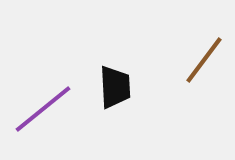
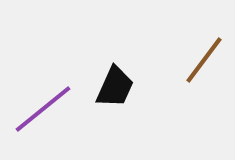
black trapezoid: rotated 27 degrees clockwise
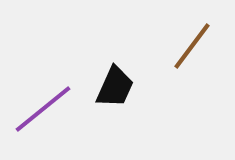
brown line: moved 12 px left, 14 px up
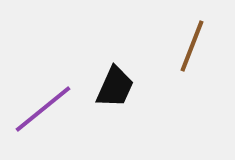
brown line: rotated 16 degrees counterclockwise
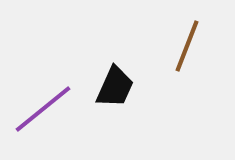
brown line: moved 5 px left
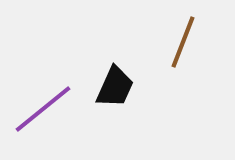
brown line: moved 4 px left, 4 px up
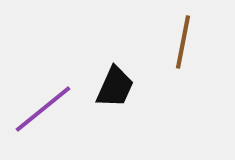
brown line: rotated 10 degrees counterclockwise
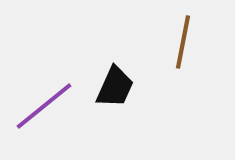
purple line: moved 1 px right, 3 px up
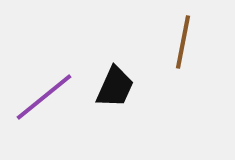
purple line: moved 9 px up
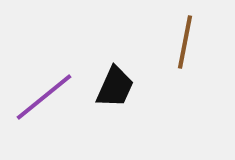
brown line: moved 2 px right
